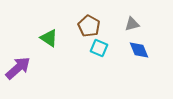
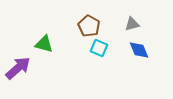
green triangle: moved 5 px left, 6 px down; rotated 18 degrees counterclockwise
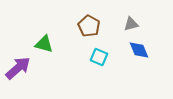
gray triangle: moved 1 px left
cyan square: moved 9 px down
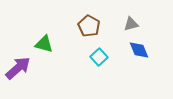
cyan square: rotated 24 degrees clockwise
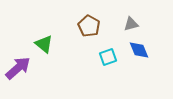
green triangle: rotated 24 degrees clockwise
cyan square: moved 9 px right; rotated 24 degrees clockwise
